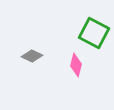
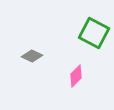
pink diamond: moved 11 px down; rotated 30 degrees clockwise
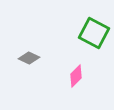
gray diamond: moved 3 px left, 2 px down
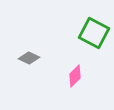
pink diamond: moved 1 px left
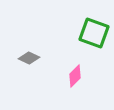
green square: rotated 8 degrees counterclockwise
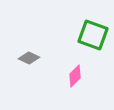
green square: moved 1 px left, 2 px down
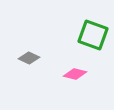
pink diamond: moved 2 px up; rotated 60 degrees clockwise
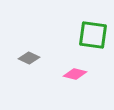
green square: rotated 12 degrees counterclockwise
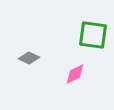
pink diamond: rotated 40 degrees counterclockwise
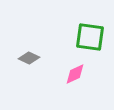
green square: moved 3 px left, 2 px down
